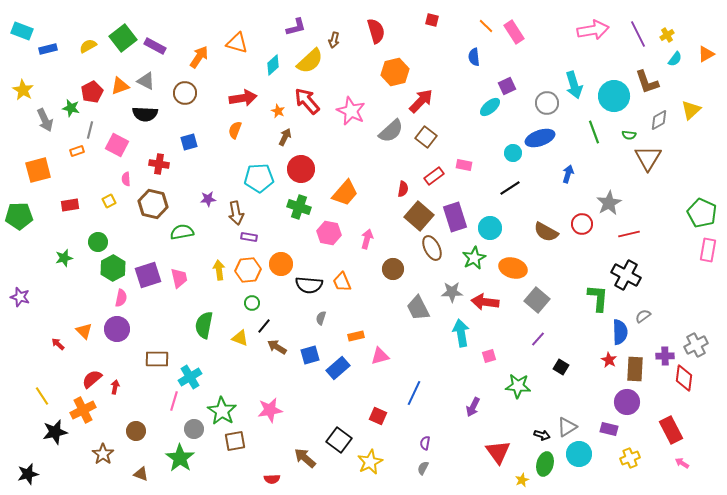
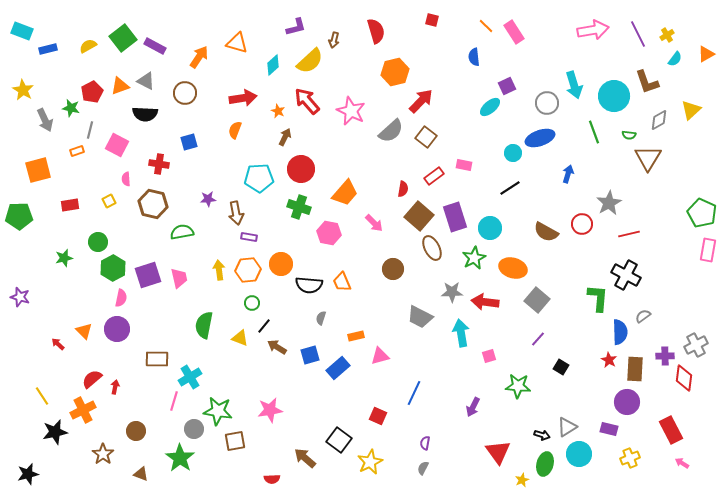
pink arrow at (367, 239): moved 7 px right, 16 px up; rotated 120 degrees clockwise
gray trapezoid at (418, 308): moved 2 px right, 9 px down; rotated 36 degrees counterclockwise
green star at (222, 411): moved 4 px left; rotated 24 degrees counterclockwise
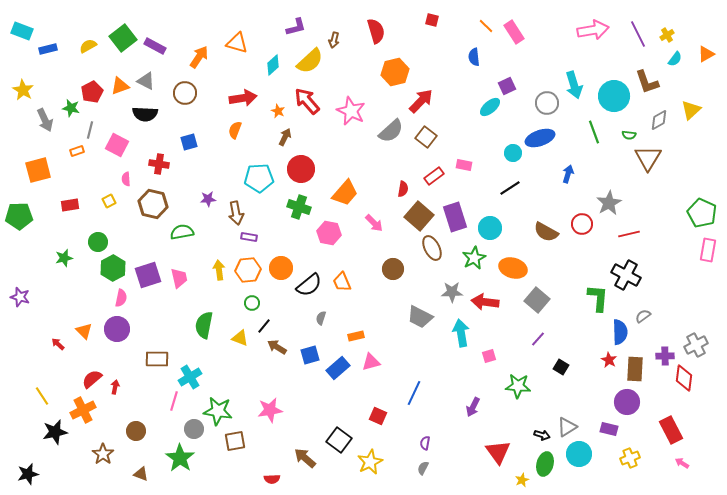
orange circle at (281, 264): moved 4 px down
black semicircle at (309, 285): rotated 44 degrees counterclockwise
pink triangle at (380, 356): moved 9 px left, 6 px down
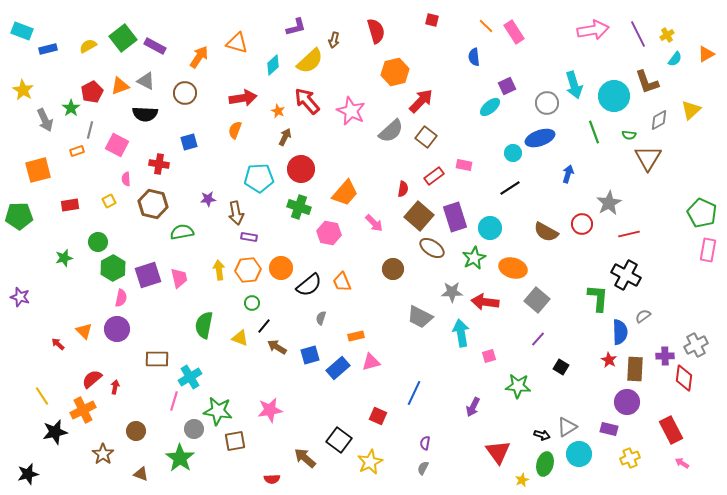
green star at (71, 108): rotated 24 degrees clockwise
brown ellipse at (432, 248): rotated 30 degrees counterclockwise
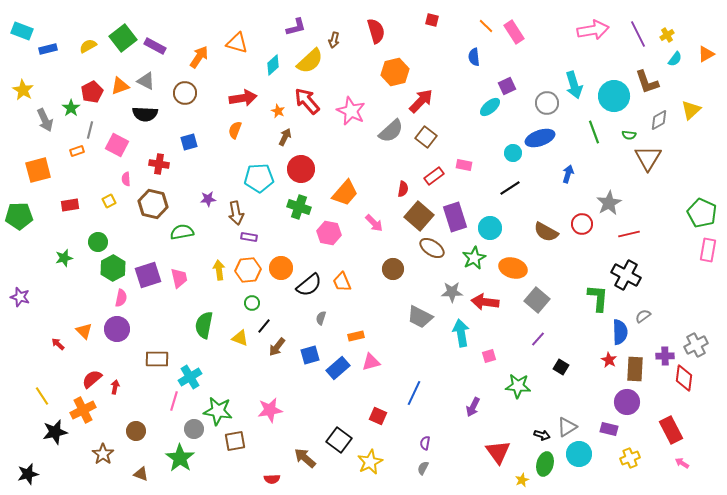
brown arrow at (277, 347): rotated 84 degrees counterclockwise
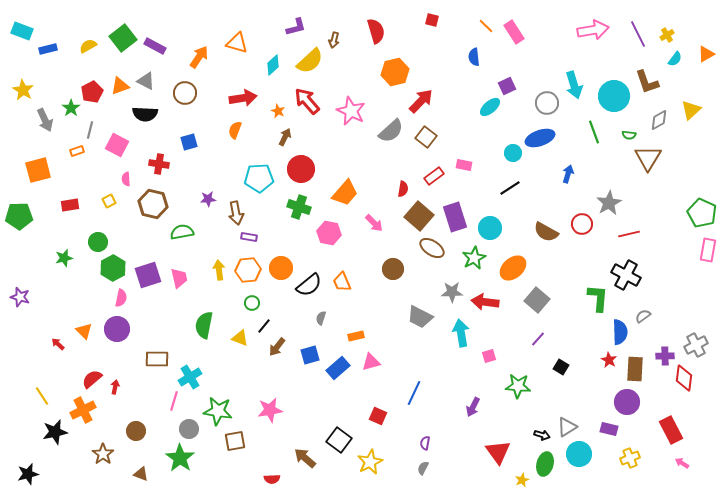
orange ellipse at (513, 268): rotated 56 degrees counterclockwise
gray circle at (194, 429): moved 5 px left
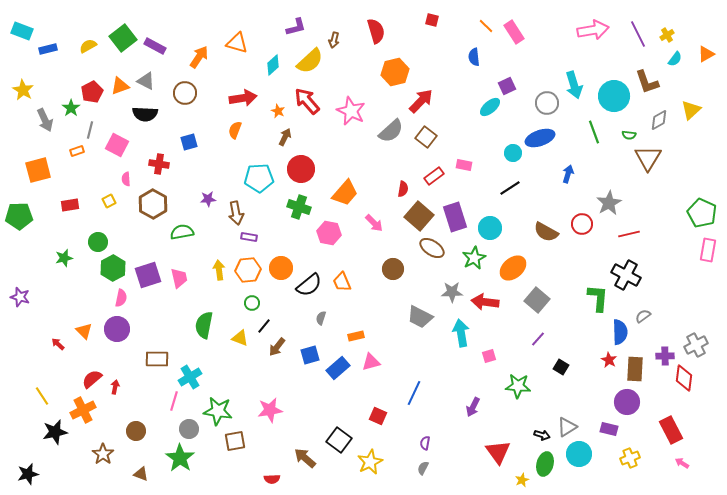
brown hexagon at (153, 204): rotated 16 degrees clockwise
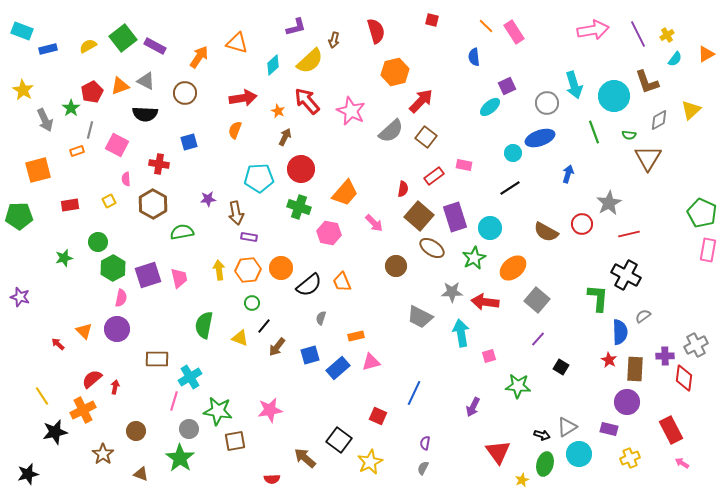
brown circle at (393, 269): moved 3 px right, 3 px up
